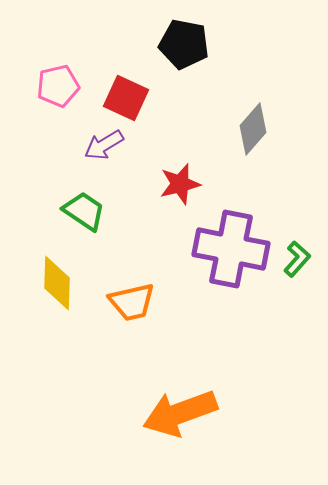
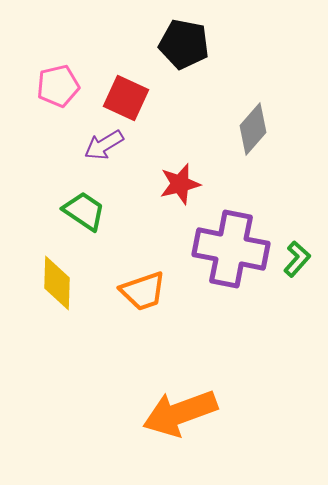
orange trapezoid: moved 11 px right, 11 px up; rotated 6 degrees counterclockwise
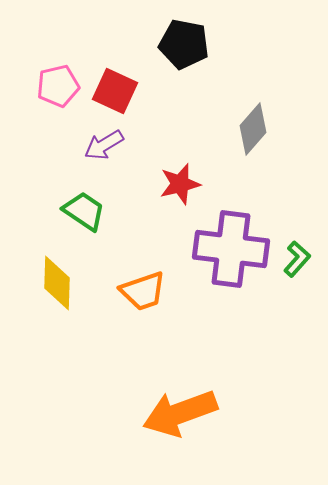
red square: moved 11 px left, 7 px up
purple cross: rotated 4 degrees counterclockwise
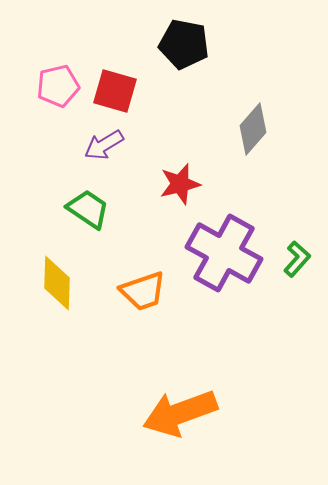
red square: rotated 9 degrees counterclockwise
green trapezoid: moved 4 px right, 2 px up
purple cross: moved 7 px left, 4 px down; rotated 22 degrees clockwise
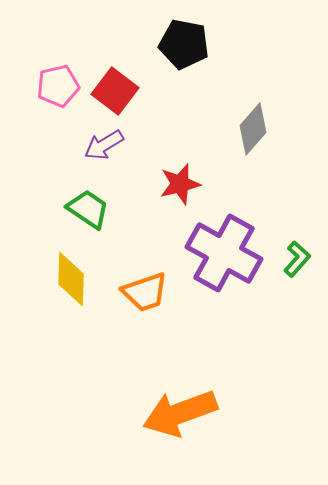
red square: rotated 21 degrees clockwise
yellow diamond: moved 14 px right, 4 px up
orange trapezoid: moved 2 px right, 1 px down
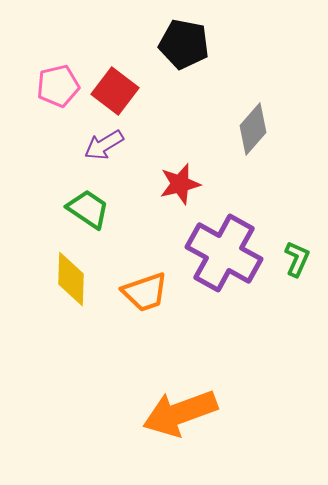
green L-shape: rotated 18 degrees counterclockwise
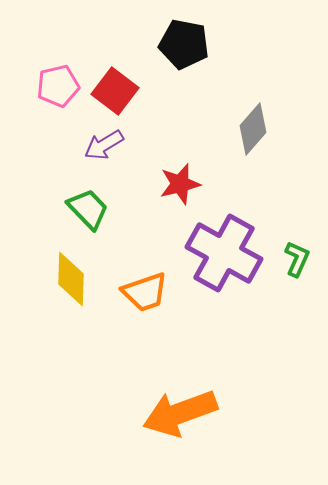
green trapezoid: rotated 12 degrees clockwise
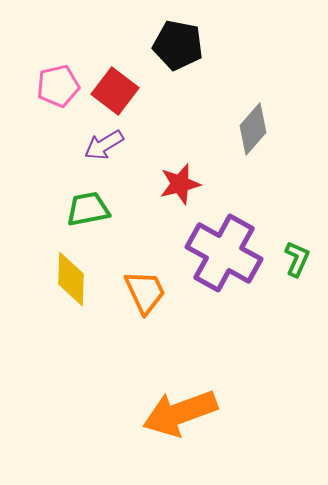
black pentagon: moved 6 px left, 1 px down
green trapezoid: rotated 57 degrees counterclockwise
orange trapezoid: rotated 96 degrees counterclockwise
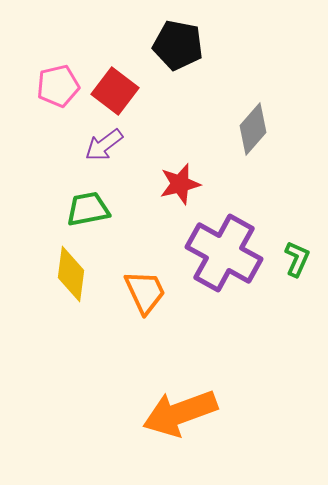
purple arrow: rotated 6 degrees counterclockwise
yellow diamond: moved 5 px up; rotated 6 degrees clockwise
